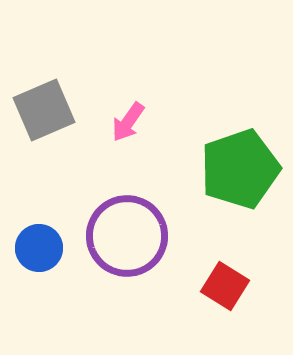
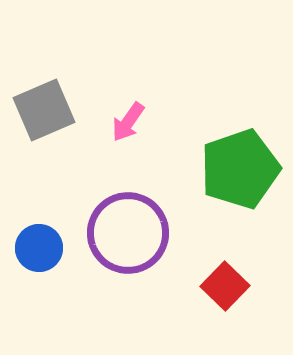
purple circle: moved 1 px right, 3 px up
red square: rotated 12 degrees clockwise
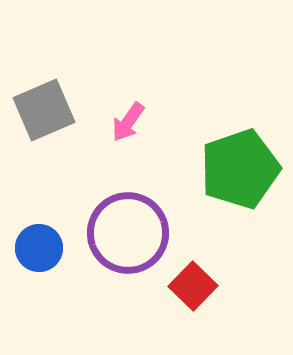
red square: moved 32 px left
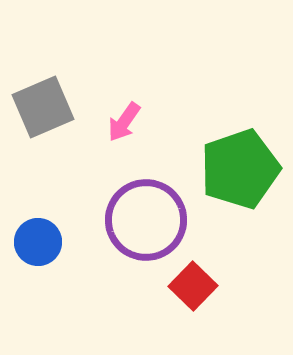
gray square: moved 1 px left, 3 px up
pink arrow: moved 4 px left
purple circle: moved 18 px right, 13 px up
blue circle: moved 1 px left, 6 px up
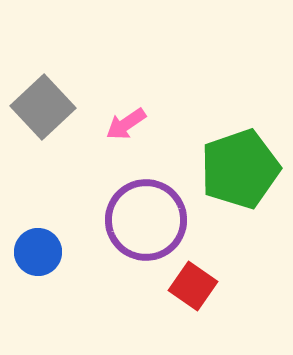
gray square: rotated 20 degrees counterclockwise
pink arrow: moved 2 px right, 2 px down; rotated 21 degrees clockwise
blue circle: moved 10 px down
red square: rotated 9 degrees counterclockwise
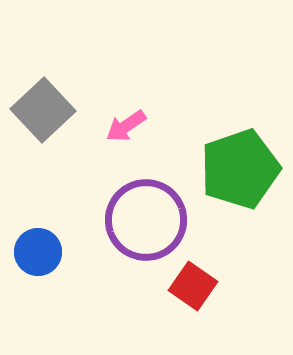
gray square: moved 3 px down
pink arrow: moved 2 px down
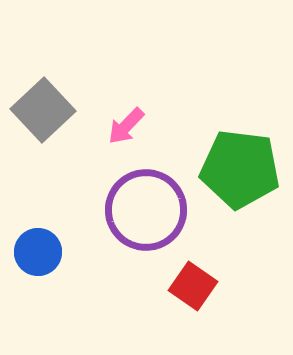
pink arrow: rotated 12 degrees counterclockwise
green pentagon: rotated 26 degrees clockwise
purple circle: moved 10 px up
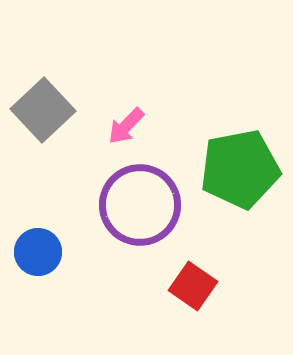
green pentagon: rotated 18 degrees counterclockwise
purple circle: moved 6 px left, 5 px up
